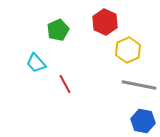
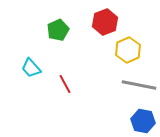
red hexagon: rotated 15 degrees clockwise
cyan trapezoid: moved 5 px left, 5 px down
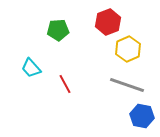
red hexagon: moved 3 px right
green pentagon: rotated 20 degrees clockwise
yellow hexagon: moved 1 px up
gray line: moved 12 px left; rotated 8 degrees clockwise
blue hexagon: moved 1 px left, 5 px up
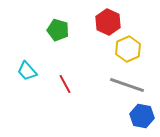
red hexagon: rotated 15 degrees counterclockwise
green pentagon: rotated 20 degrees clockwise
cyan trapezoid: moved 4 px left, 3 px down
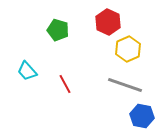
gray line: moved 2 px left
